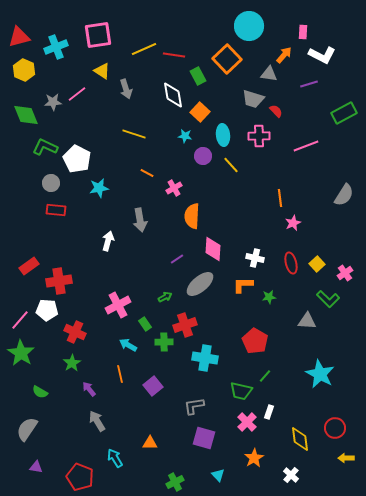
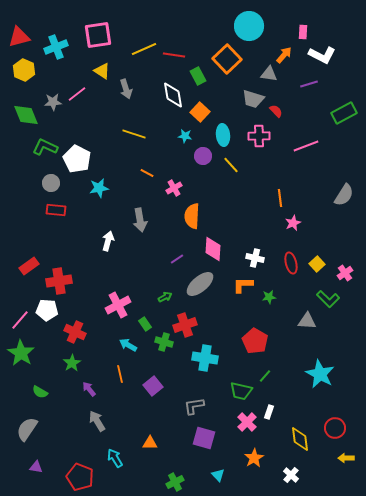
green cross at (164, 342): rotated 18 degrees clockwise
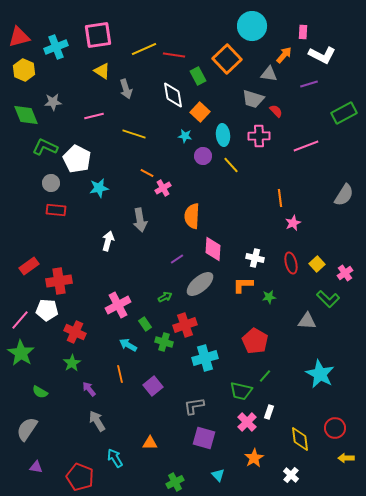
cyan circle at (249, 26): moved 3 px right
pink line at (77, 94): moved 17 px right, 22 px down; rotated 24 degrees clockwise
pink cross at (174, 188): moved 11 px left
cyan cross at (205, 358): rotated 25 degrees counterclockwise
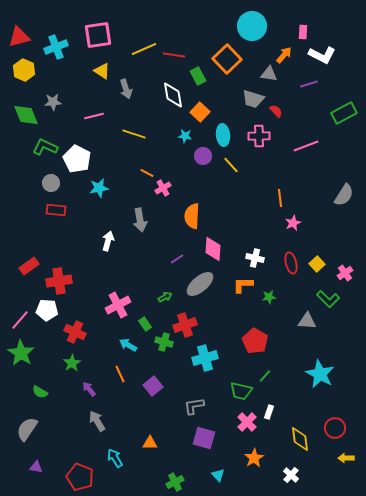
orange line at (120, 374): rotated 12 degrees counterclockwise
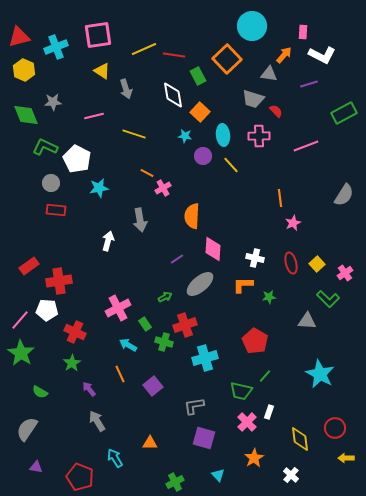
pink cross at (118, 305): moved 3 px down
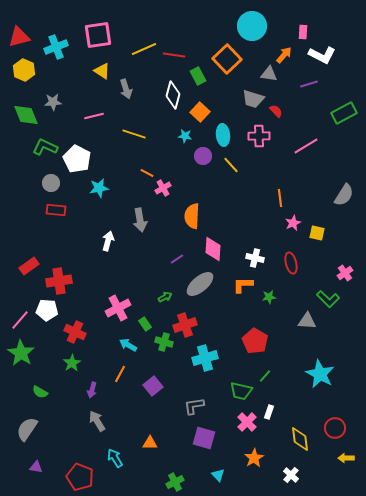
white diamond at (173, 95): rotated 24 degrees clockwise
pink line at (306, 146): rotated 10 degrees counterclockwise
yellow square at (317, 264): moved 31 px up; rotated 35 degrees counterclockwise
orange line at (120, 374): rotated 54 degrees clockwise
purple arrow at (89, 389): moved 3 px right, 1 px down; rotated 126 degrees counterclockwise
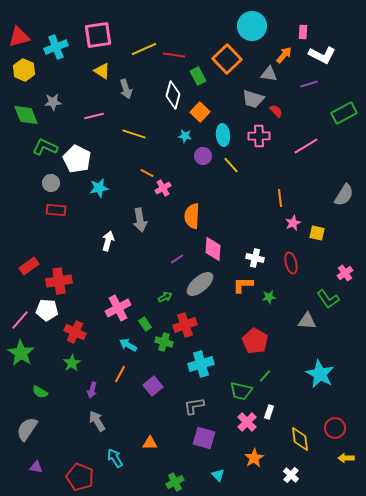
green L-shape at (328, 299): rotated 10 degrees clockwise
cyan cross at (205, 358): moved 4 px left, 6 px down
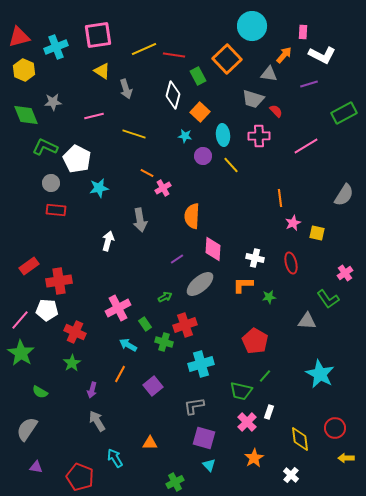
cyan triangle at (218, 475): moved 9 px left, 10 px up
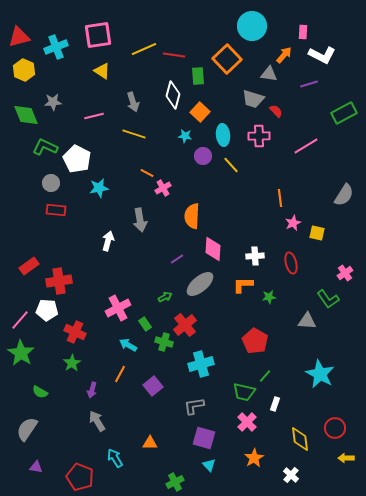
green rectangle at (198, 76): rotated 24 degrees clockwise
gray arrow at (126, 89): moved 7 px right, 13 px down
white cross at (255, 258): moved 2 px up; rotated 18 degrees counterclockwise
red cross at (185, 325): rotated 20 degrees counterclockwise
green trapezoid at (241, 391): moved 3 px right, 1 px down
white rectangle at (269, 412): moved 6 px right, 8 px up
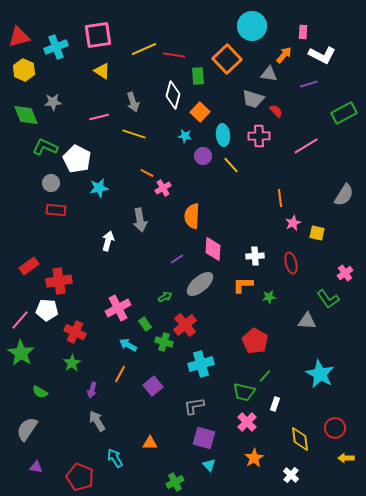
pink line at (94, 116): moved 5 px right, 1 px down
